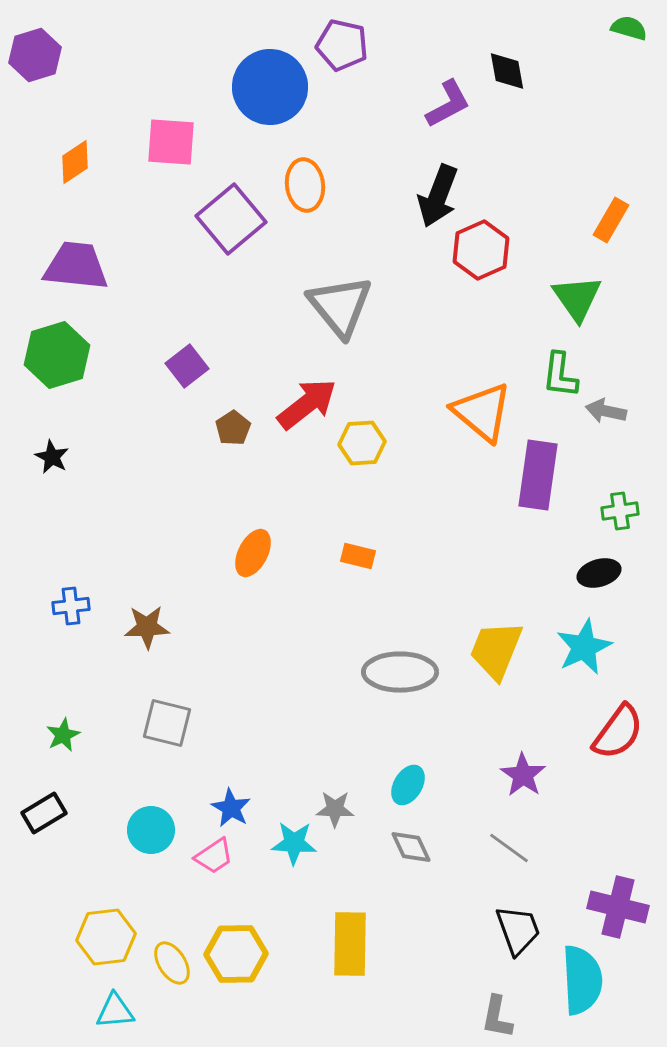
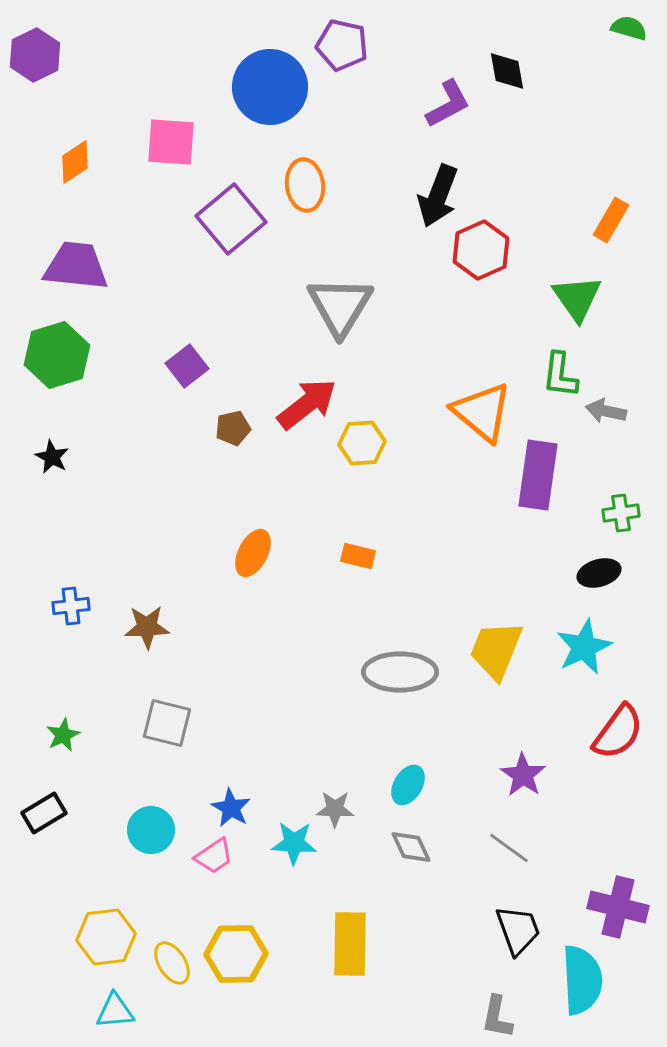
purple hexagon at (35, 55): rotated 9 degrees counterclockwise
gray triangle at (340, 306): rotated 10 degrees clockwise
brown pentagon at (233, 428): rotated 20 degrees clockwise
green cross at (620, 511): moved 1 px right, 2 px down
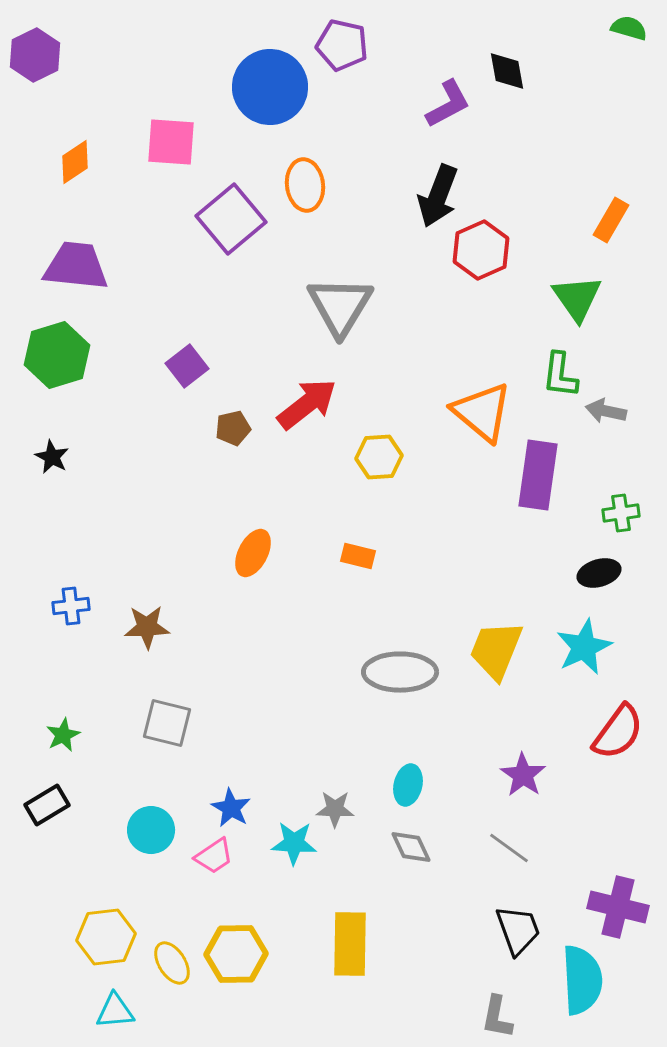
yellow hexagon at (362, 443): moved 17 px right, 14 px down
cyan ellipse at (408, 785): rotated 18 degrees counterclockwise
black rectangle at (44, 813): moved 3 px right, 8 px up
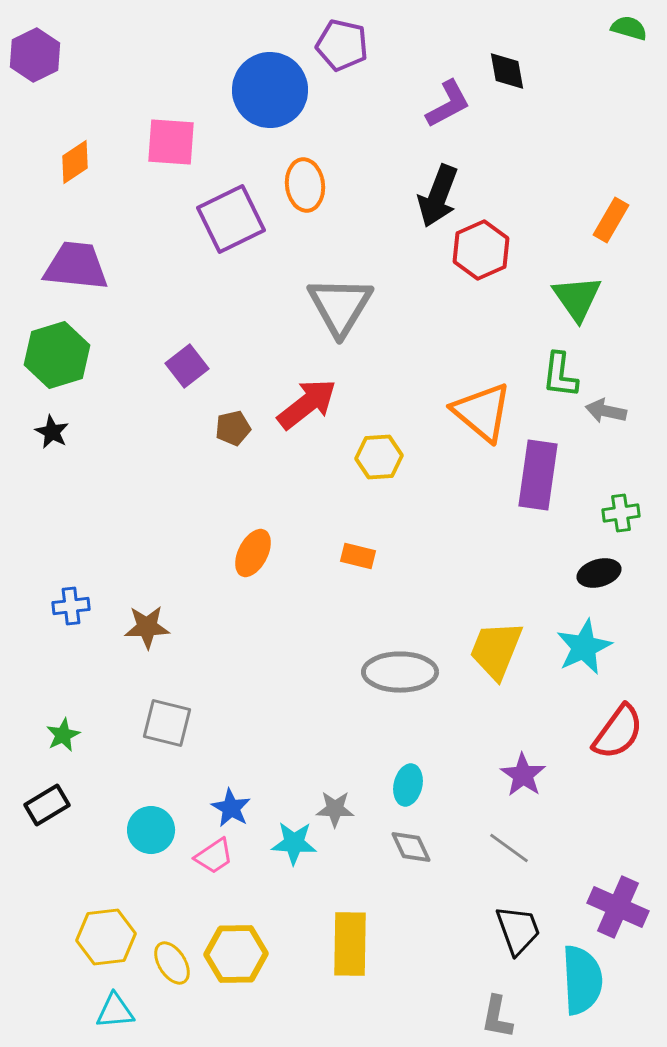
blue circle at (270, 87): moved 3 px down
purple square at (231, 219): rotated 14 degrees clockwise
black star at (52, 457): moved 25 px up
purple cross at (618, 907): rotated 10 degrees clockwise
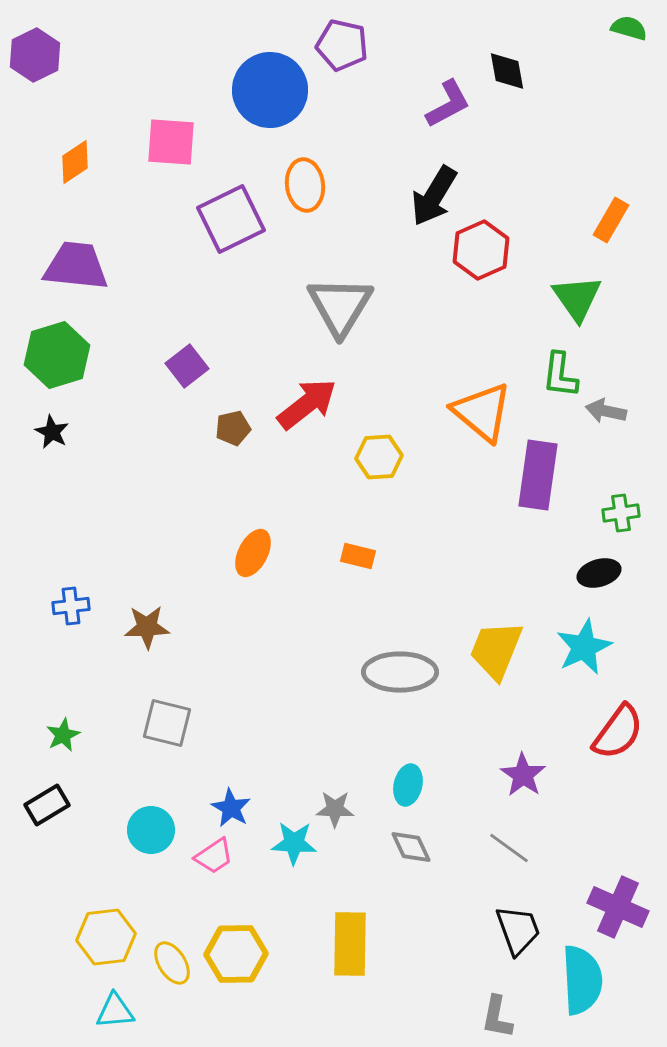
black arrow at (438, 196): moved 4 px left; rotated 10 degrees clockwise
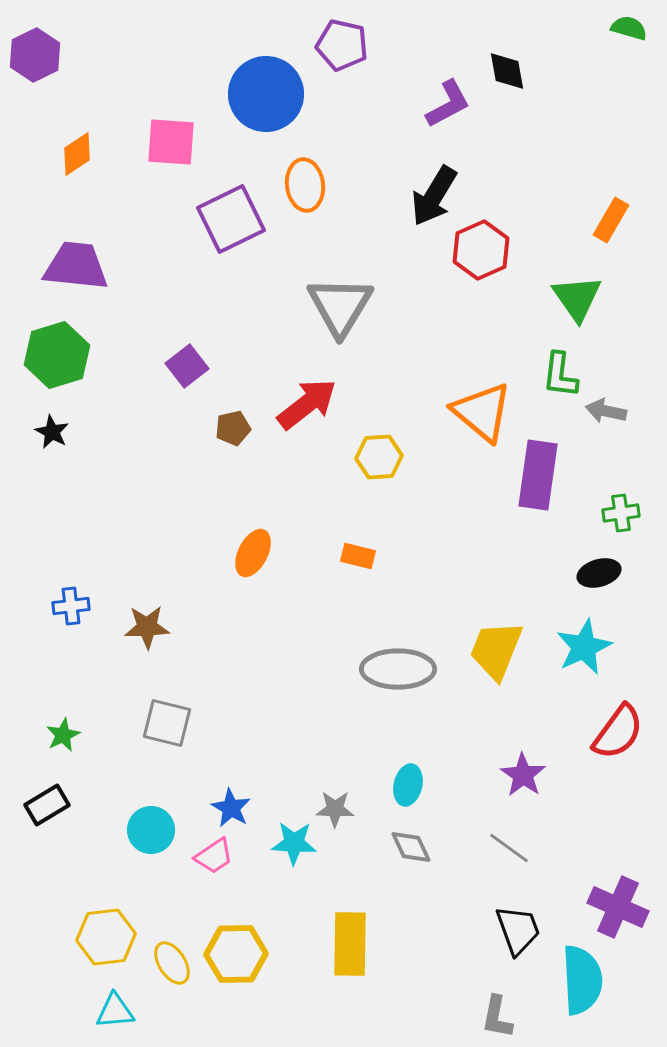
blue circle at (270, 90): moved 4 px left, 4 px down
orange diamond at (75, 162): moved 2 px right, 8 px up
gray ellipse at (400, 672): moved 2 px left, 3 px up
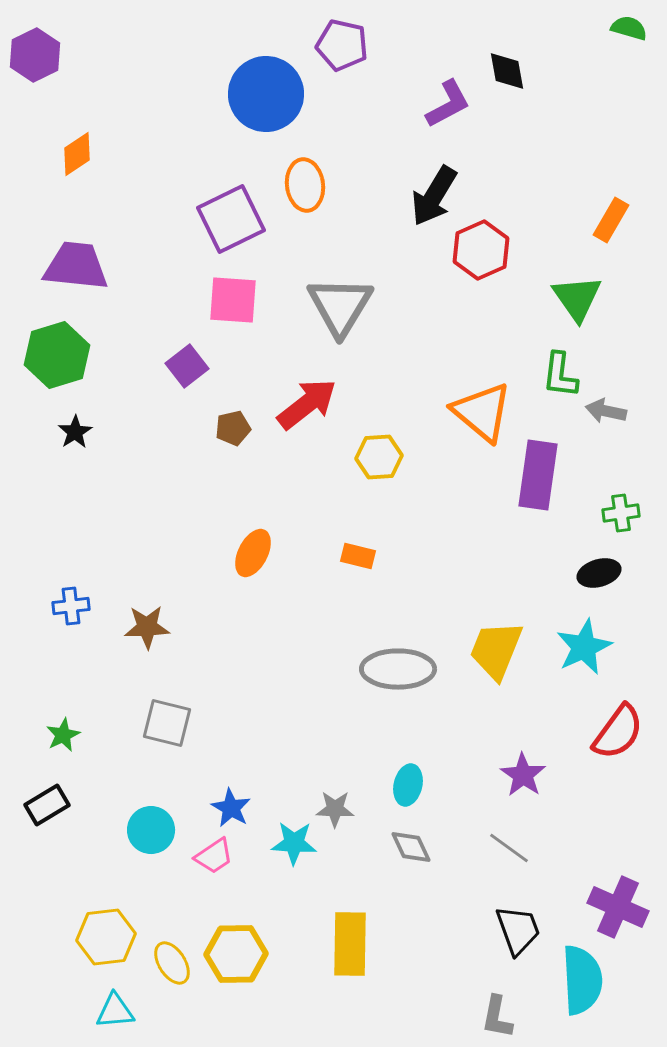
pink square at (171, 142): moved 62 px right, 158 px down
black star at (52, 432): moved 23 px right; rotated 12 degrees clockwise
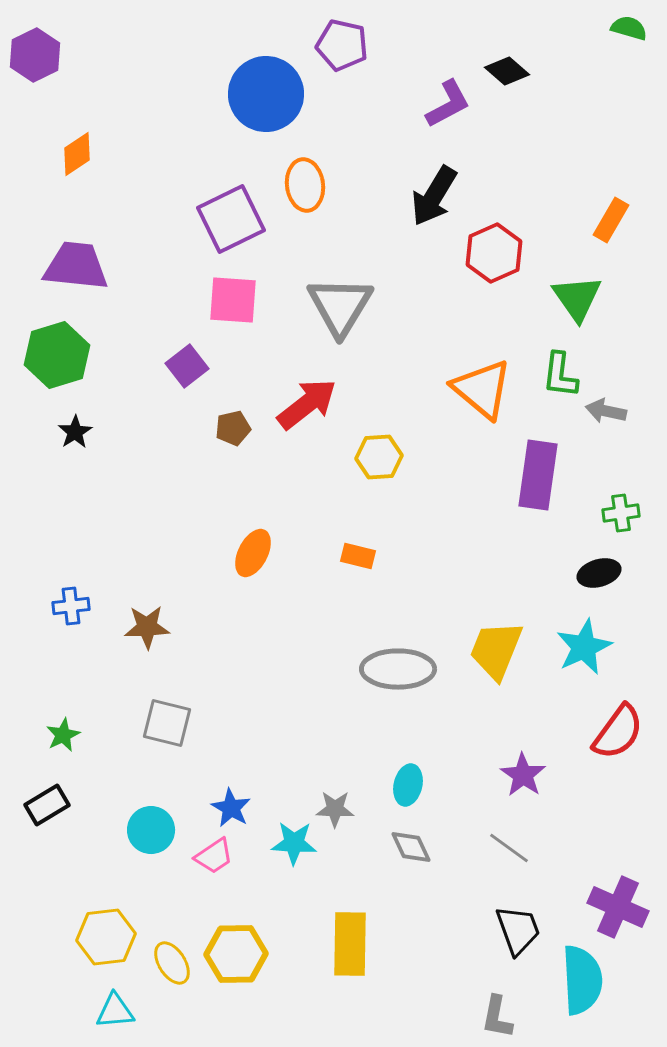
black diamond at (507, 71): rotated 39 degrees counterclockwise
red hexagon at (481, 250): moved 13 px right, 3 px down
orange triangle at (482, 412): moved 23 px up
